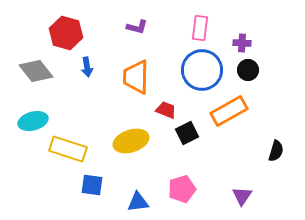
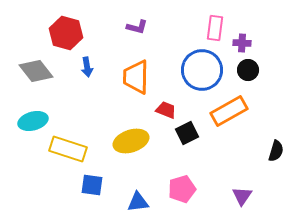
pink rectangle: moved 15 px right
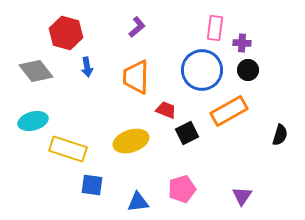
purple L-shape: rotated 55 degrees counterclockwise
black semicircle: moved 4 px right, 16 px up
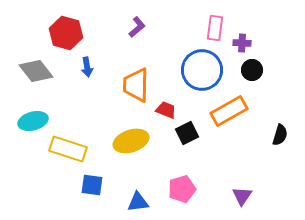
black circle: moved 4 px right
orange trapezoid: moved 8 px down
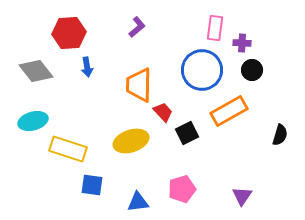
red hexagon: moved 3 px right; rotated 20 degrees counterclockwise
orange trapezoid: moved 3 px right
red trapezoid: moved 3 px left, 2 px down; rotated 25 degrees clockwise
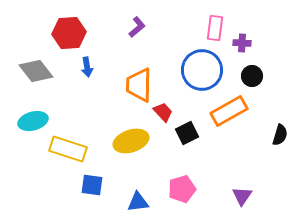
black circle: moved 6 px down
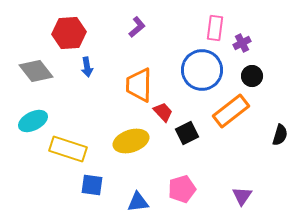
purple cross: rotated 30 degrees counterclockwise
orange rectangle: moved 2 px right; rotated 9 degrees counterclockwise
cyan ellipse: rotated 12 degrees counterclockwise
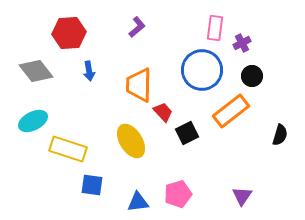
blue arrow: moved 2 px right, 4 px down
yellow ellipse: rotated 76 degrees clockwise
pink pentagon: moved 4 px left, 5 px down
